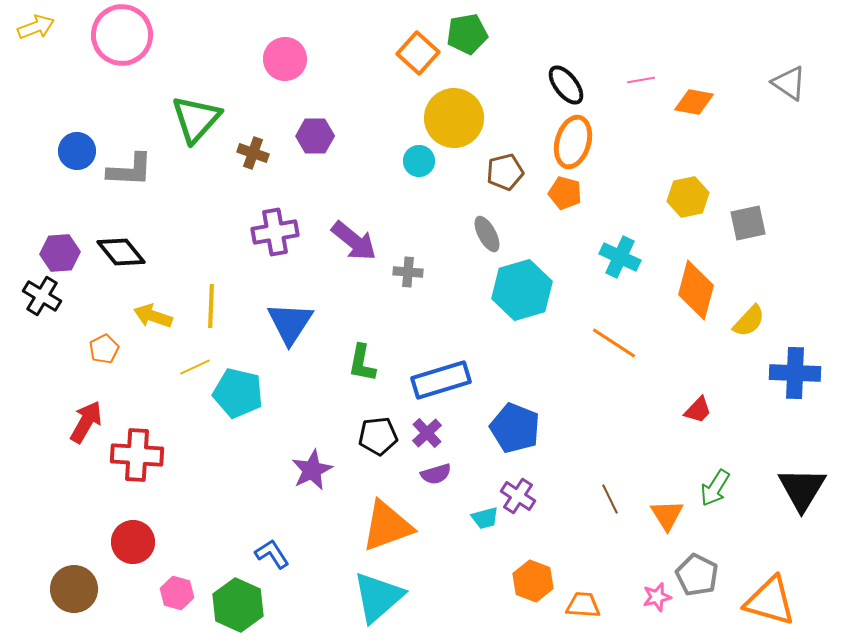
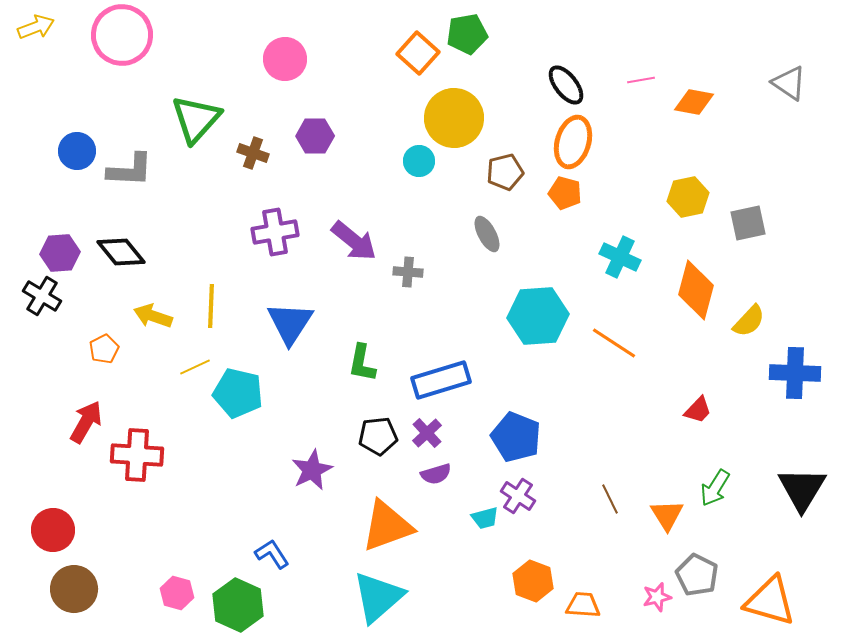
cyan hexagon at (522, 290): moved 16 px right, 26 px down; rotated 12 degrees clockwise
blue pentagon at (515, 428): moved 1 px right, 9 px down
red circle at (133, 542): moved 80 px left, 12 px up
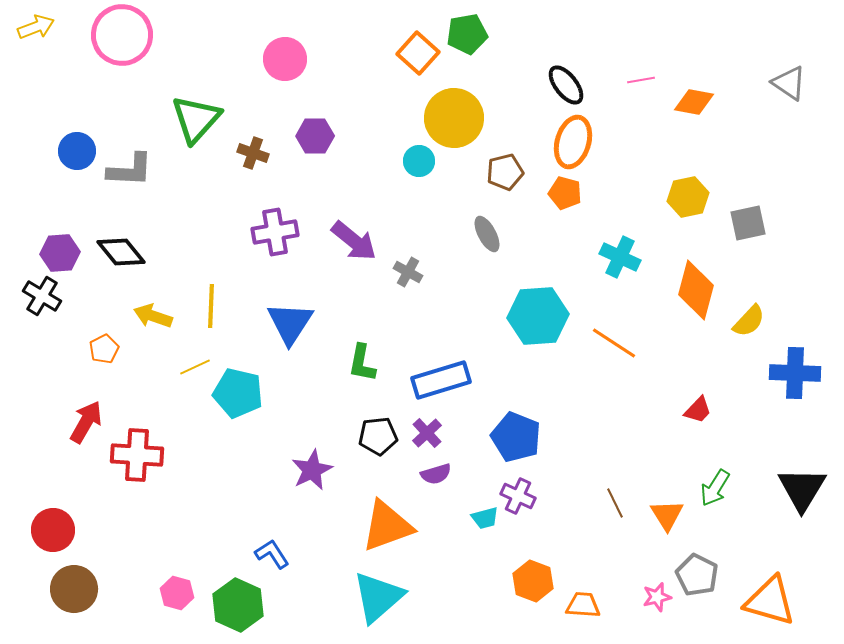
gray cross at (408, 272): rotated 24 degrees clockwise
purple cross at (518, 496): rotated 8 degrees counterclockwise
brown line at (610, 499): moved 5 px right, 4 px down
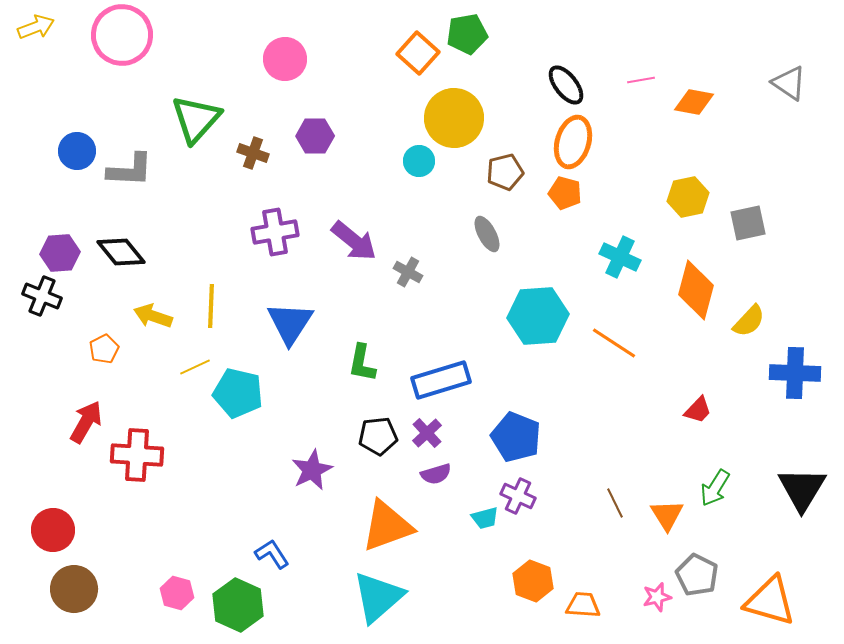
black cross at (42, 296): rotated 9 degrees counterclockwise
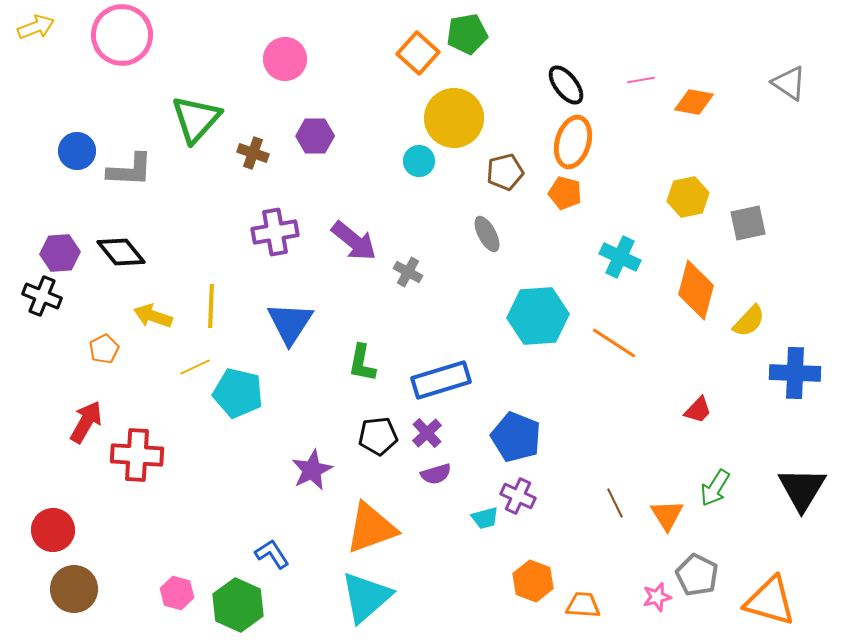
orange triangle at (387, 526): moved 16 px left, 2 px down
cyan triangle at (378, 597): moved 12 px left
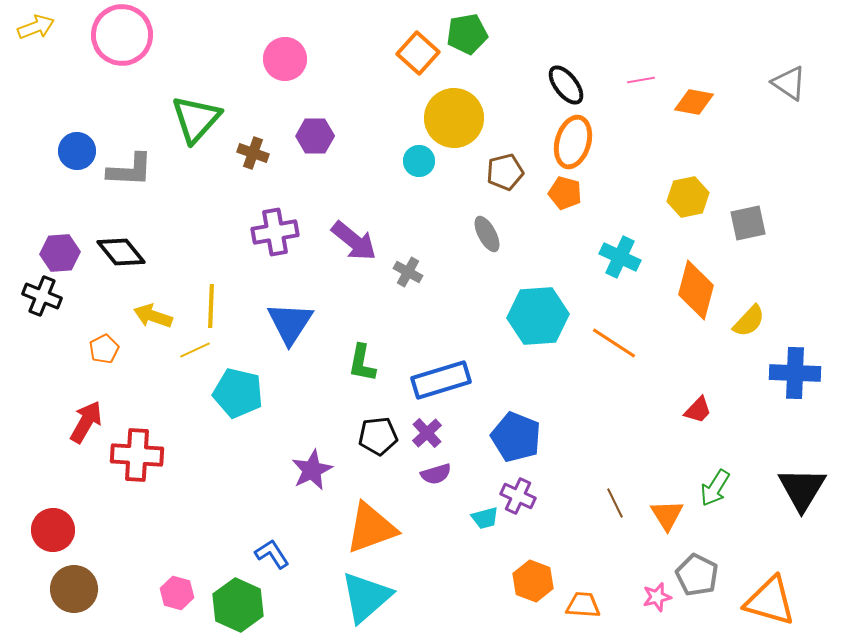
yellow line at (195, 367): moved 17 px up
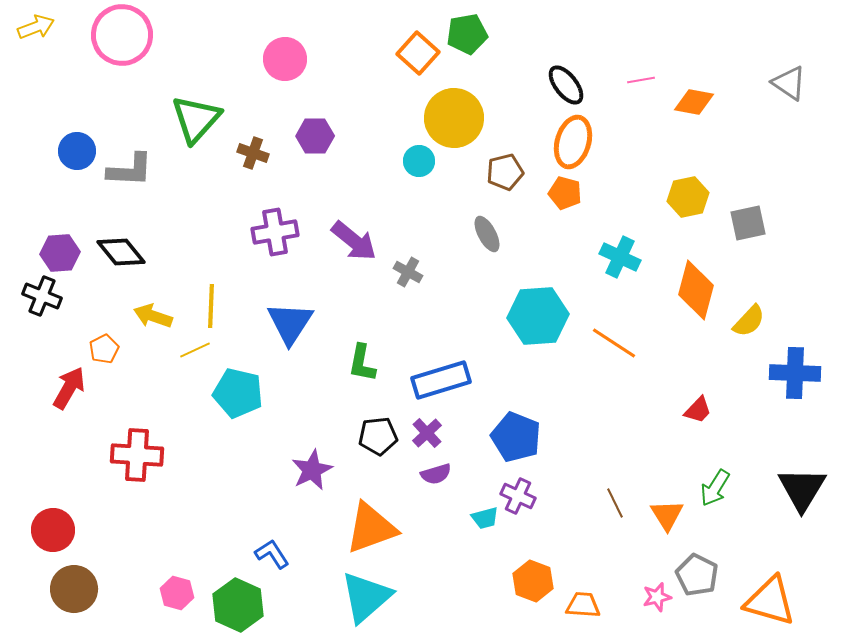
red arrow at (86, 422): moved 17 px left, 34 px up
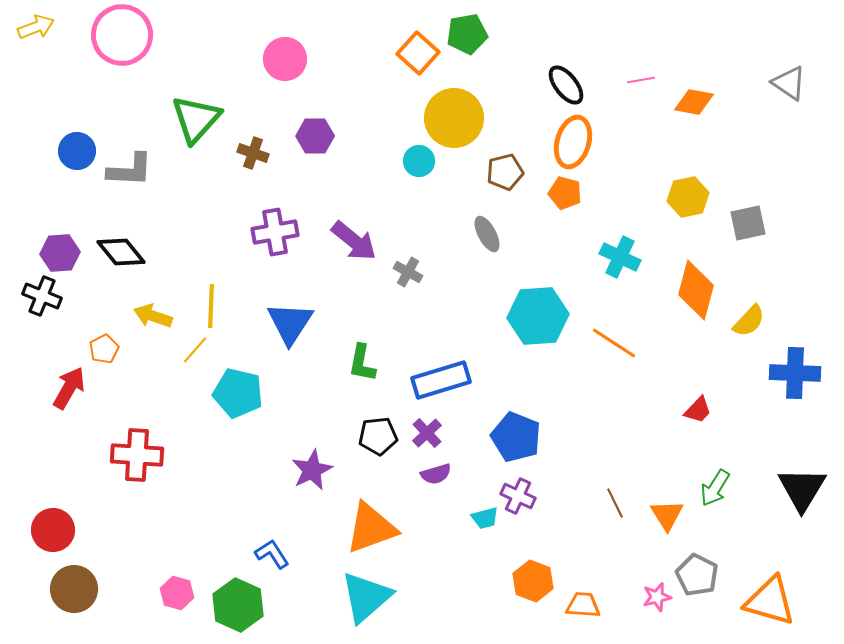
yellow line at (195, 350): rotated 24 degrees counterclockwise
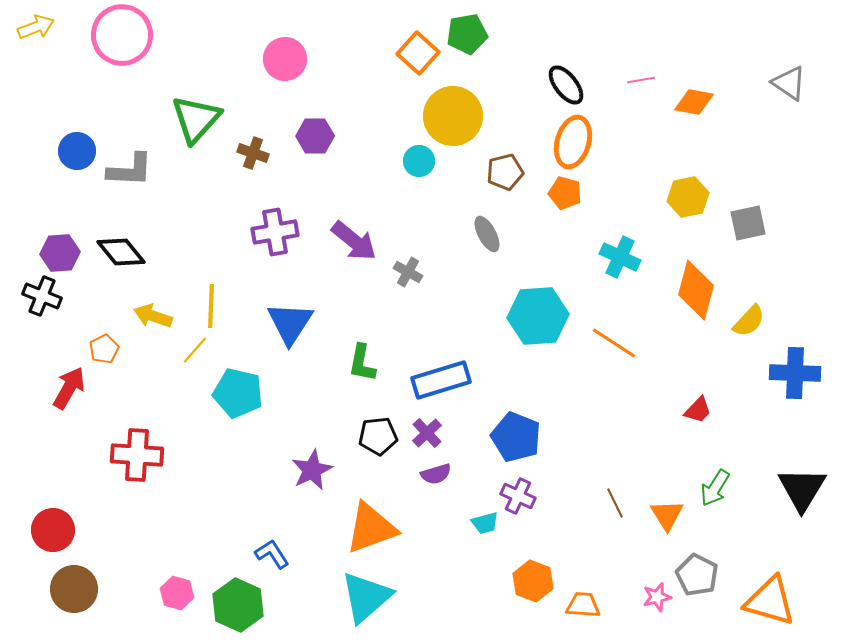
yellow circle at (454, 118): moved 1 px left, 2 px up
cyan trapezoid at (485, 518): moved 5 px down
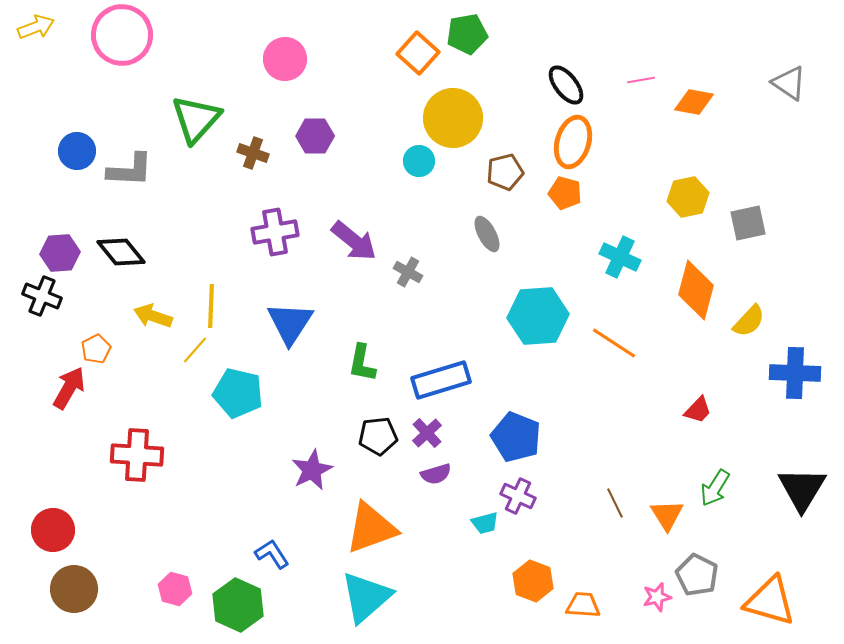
yellow circle at (453, 116): moved 2 px down
orange pentagon at (104, 349): moved 8 px left
pink hexagon at (177, 593): moved 2 px left, 4 px up
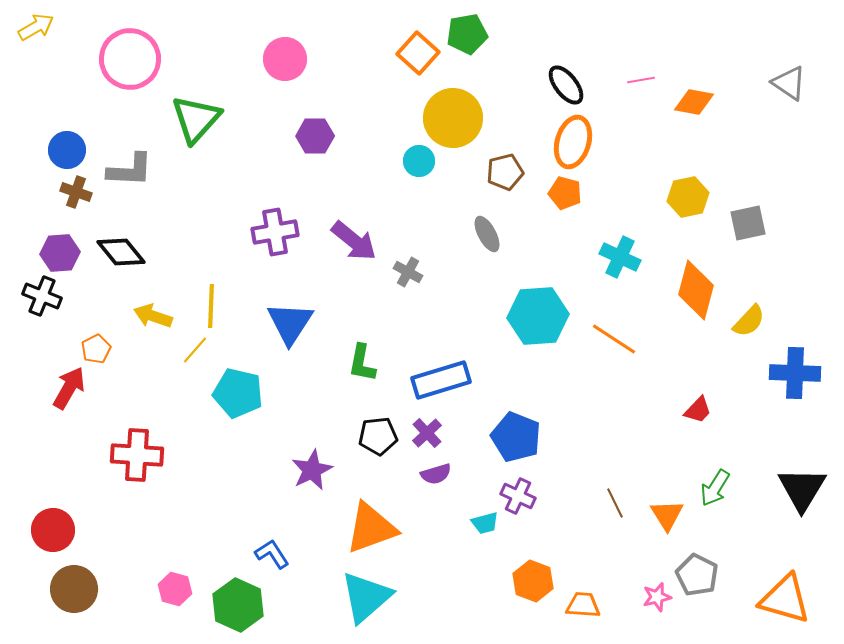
yellow arrow at (36, 27): rotated 9 degrees counterclockwise
pink circle at (122, 35): moved 8 px right, 24 px down
blue circle at (77, 151): moved 10 px left, 1 px up
brown cross at (253, 153): moved 177 px left, 39 px down
orange line at (614, 343): moved 4 px up
orange triangle at (770, 601): moved 15 px right, 2 px up
